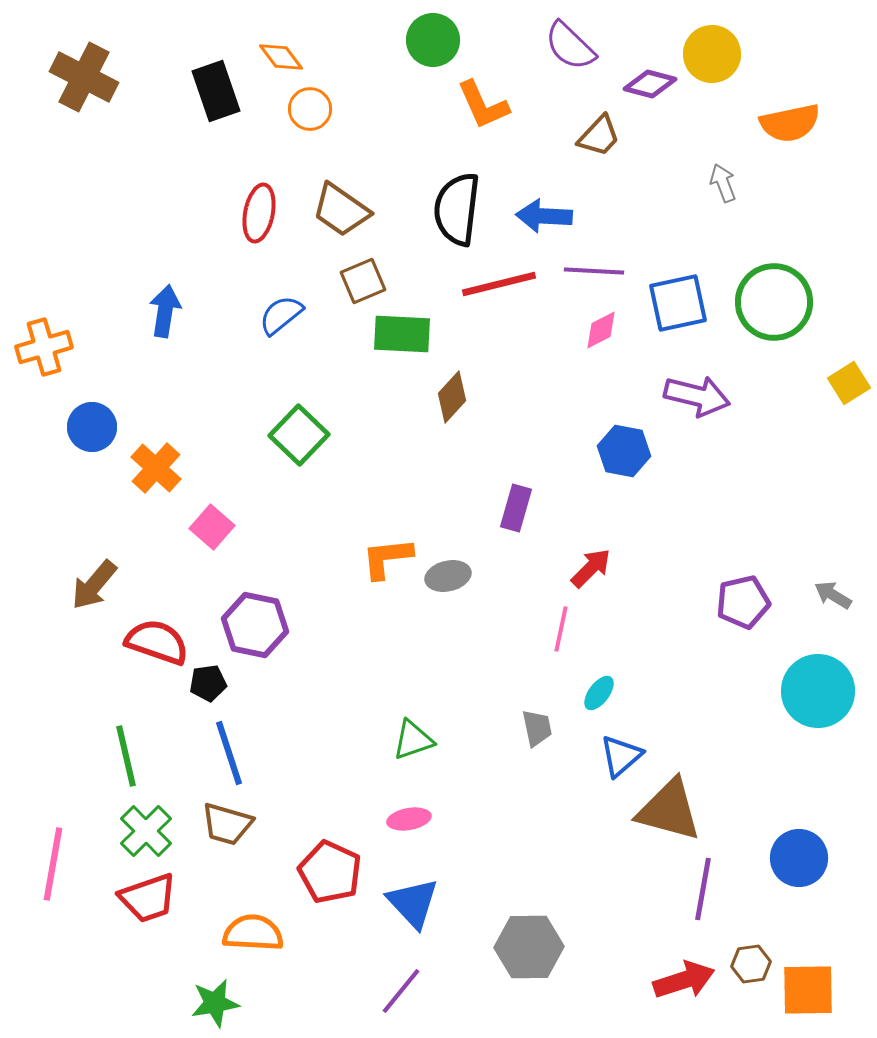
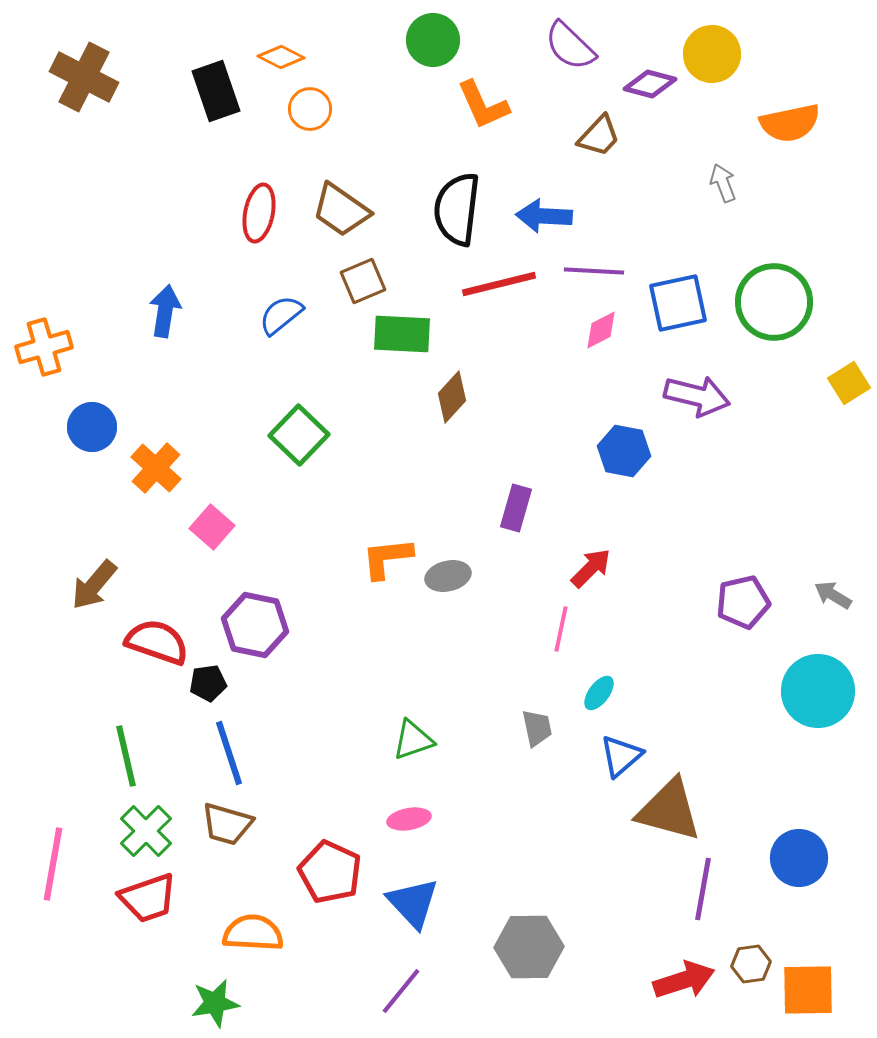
orange diamond at (281, 57): rotated 27 degrees counterclockwise
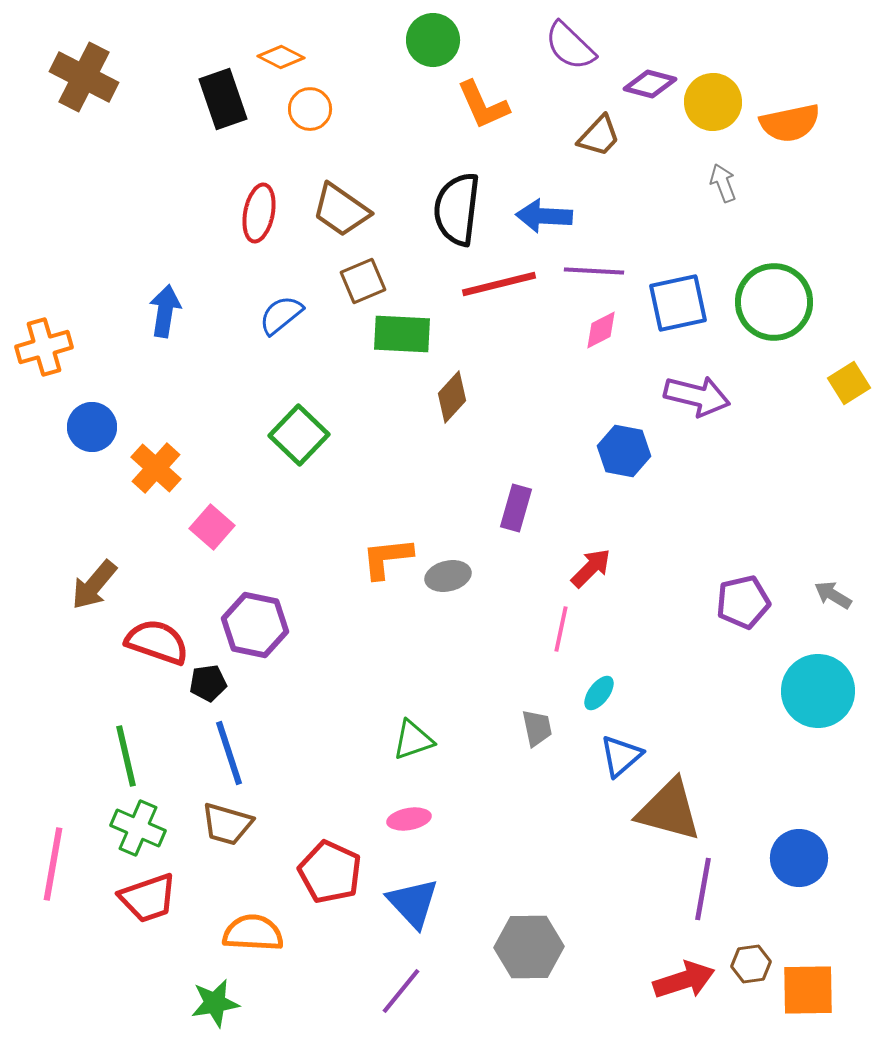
yellow circle at (712, 54): moved 1 px right, 48 px down
black rectangle at (216, 91): moved 7 px right, 8 px down
green cross at (146, 831): moved 8 px left, 3 px up; rotated 22 degrees counterclockwise
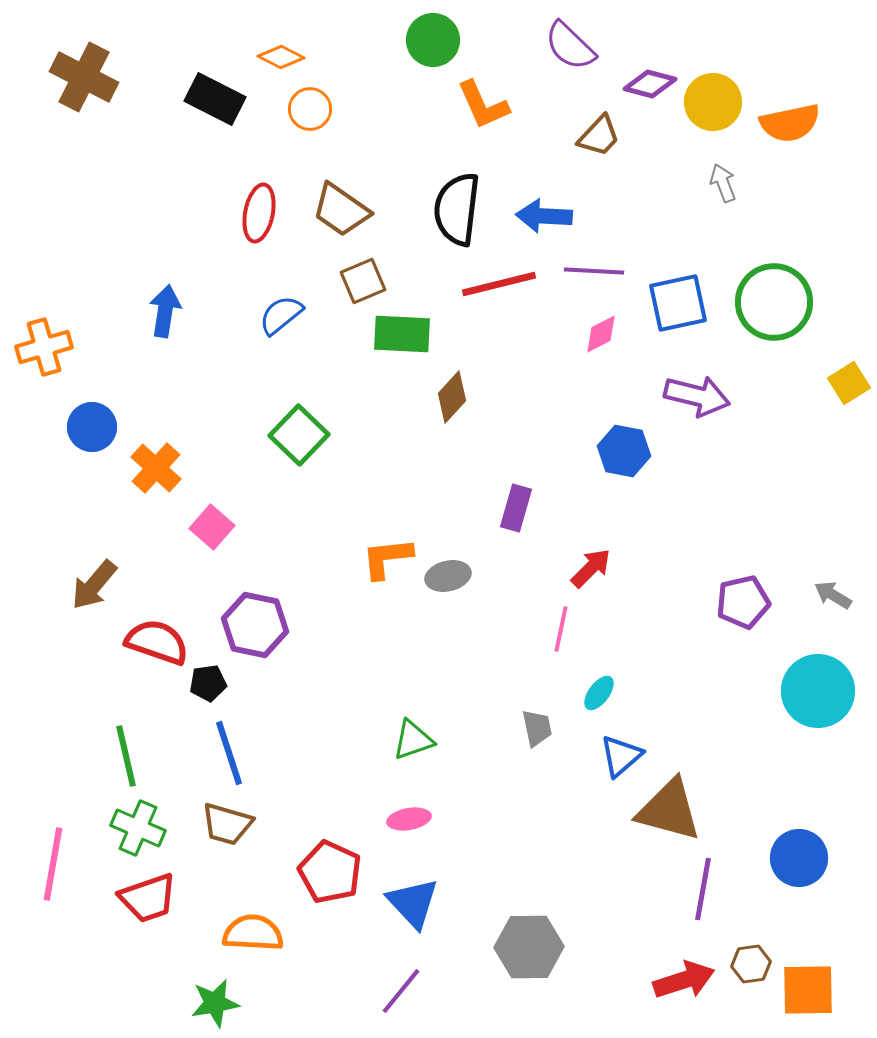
black rectangle at (223, 99): moved 8 px left; rotated 44 degrees counterclockwise
pink diamond at (601, 330): moved 4 px down
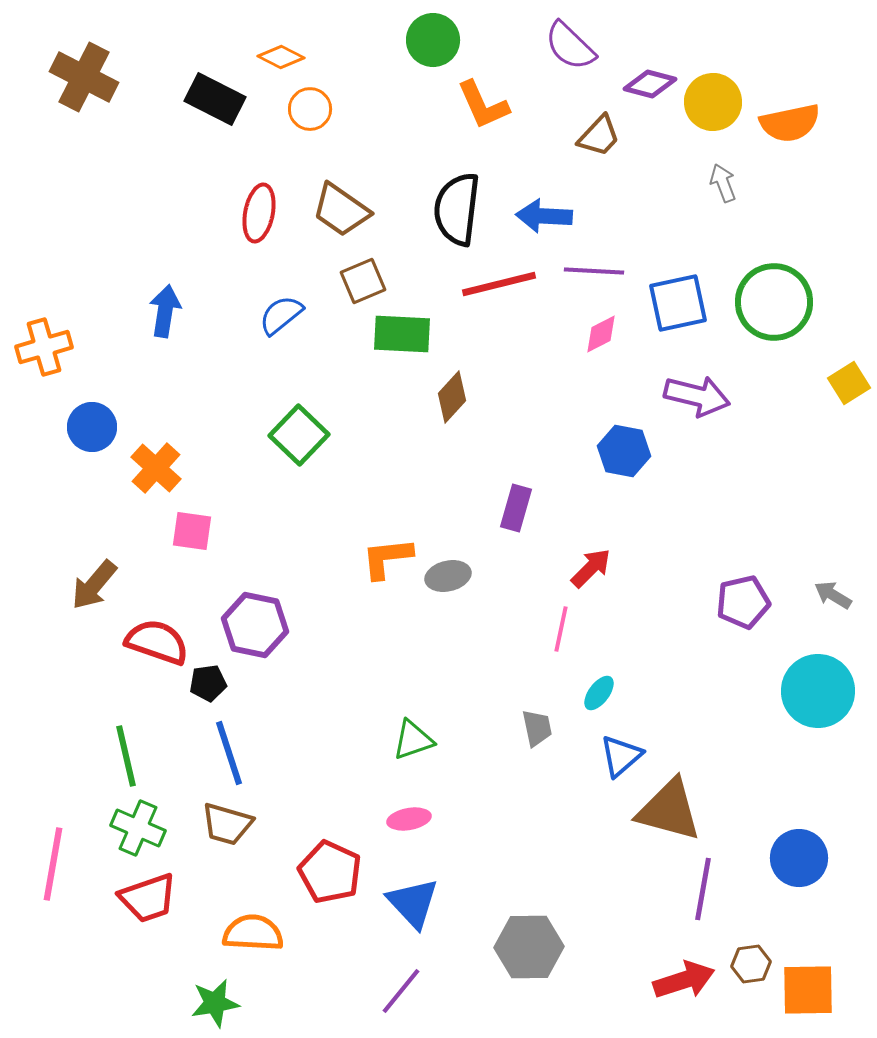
pink square at (212, 527): moved 20 px left, 4 px down; rotated 33 degrees counterclockwise
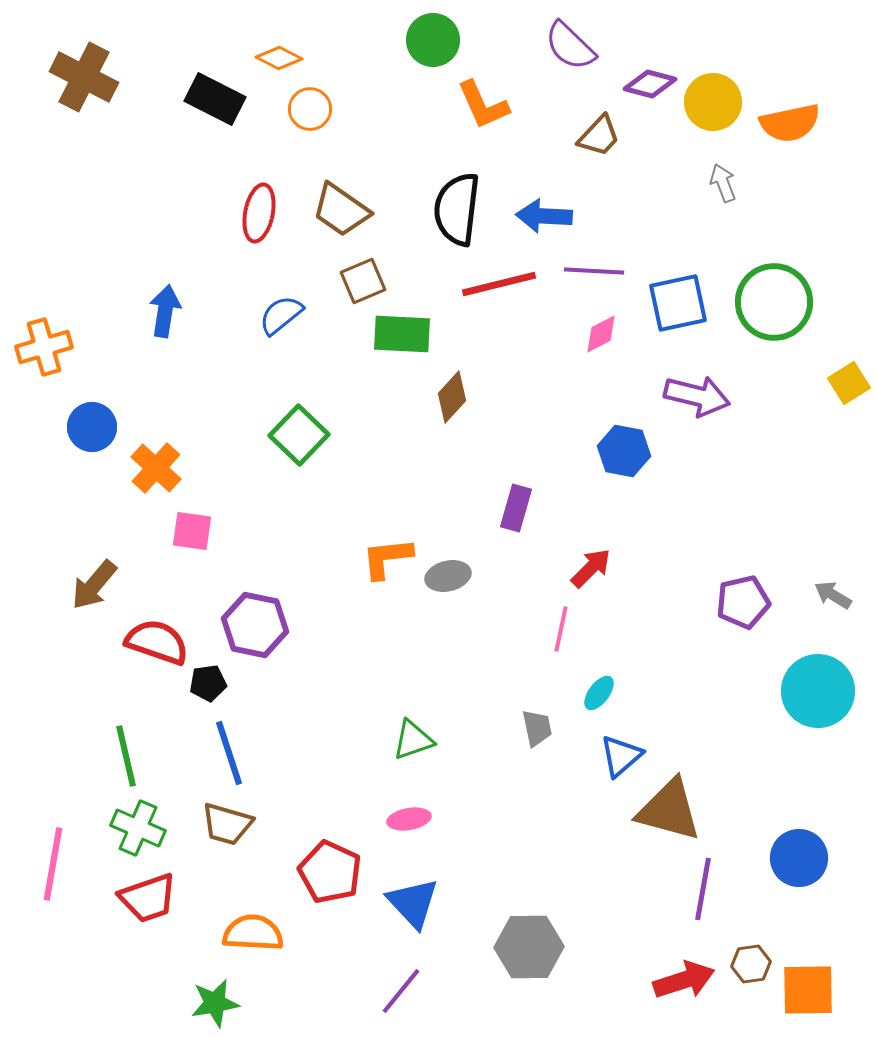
orange diamond at (281, 57): moved 2 px left, 1 px down
